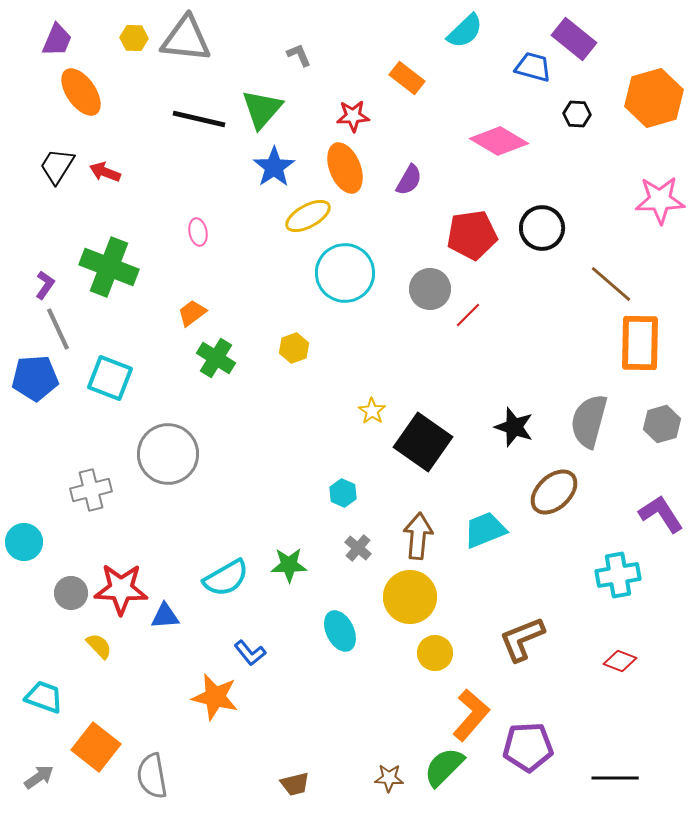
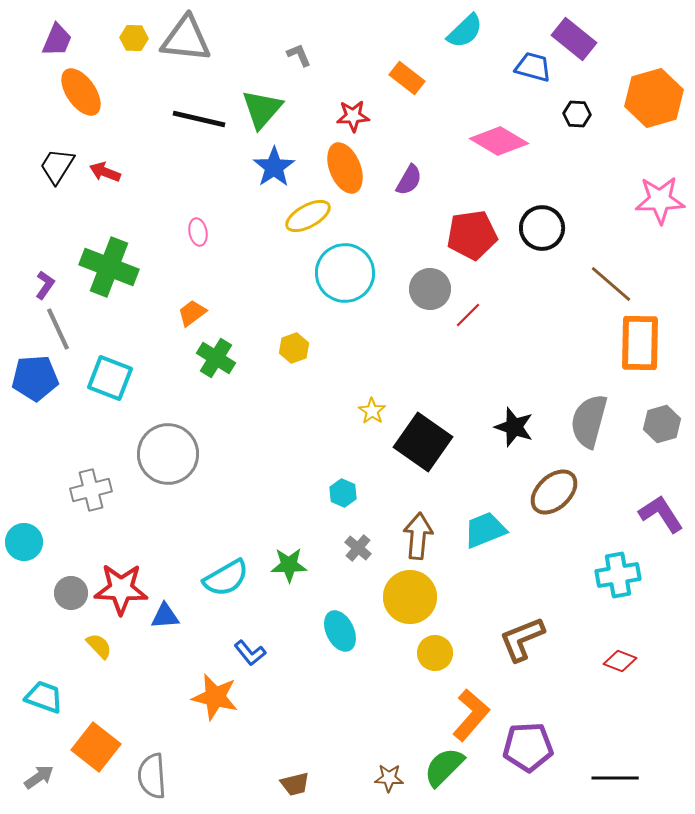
gray semicircle at (152, 776): rotated 6 degrees clockwise
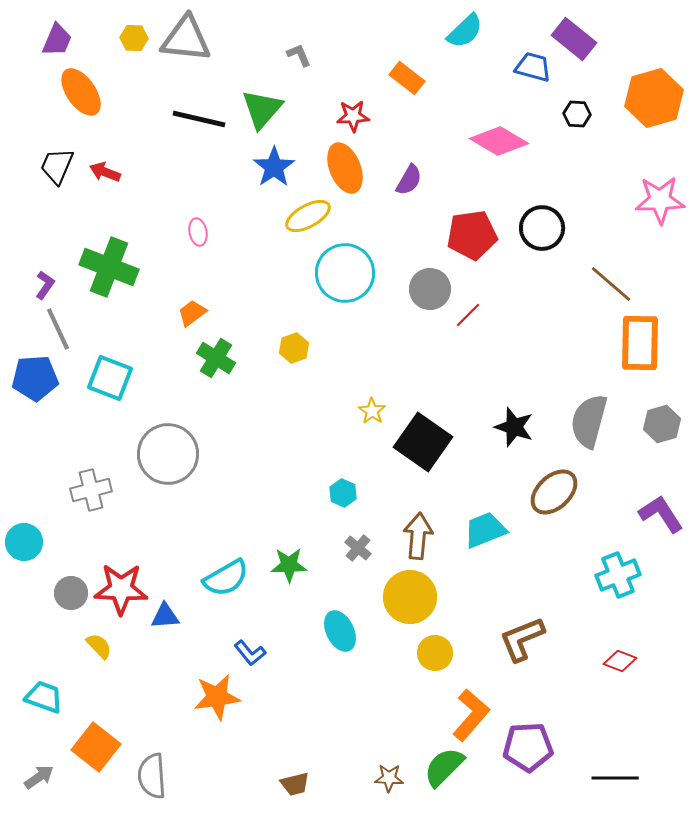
black trapezoid at (57, 166): rotated 9 degrees counterclockwise
cyan cross at (618, 575): rotated 12 degrees counterclockwise
orange star at (215, 697): moved 2 px right; rotated 21 degrees counterclockwise
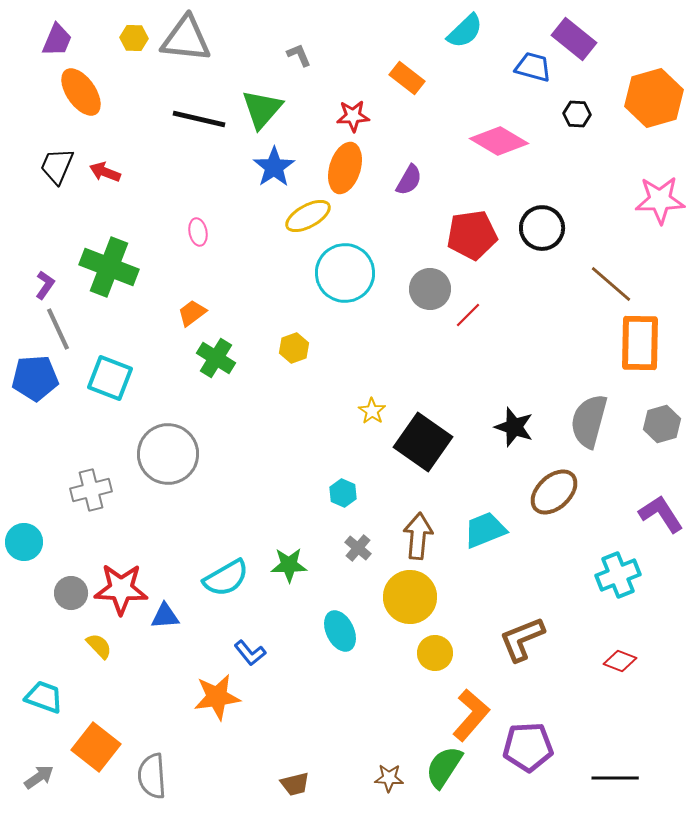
orange ellipse at (345, 168): rotated 39 degrees clockwise
green semicircle at (444, 767): rotated 12 degrees counterclockwise
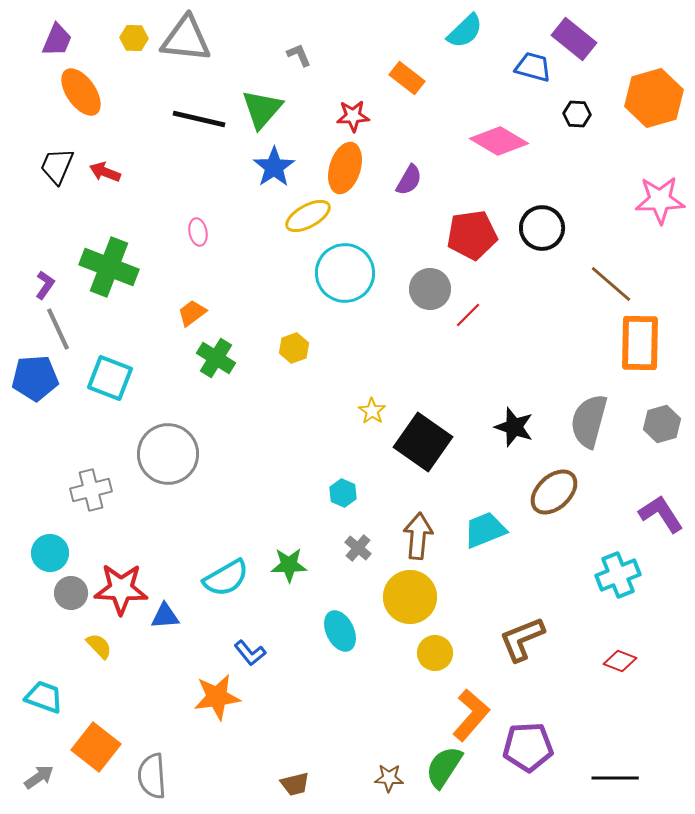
cyan circle at (24, 542): moved 26 px right, 11 px down
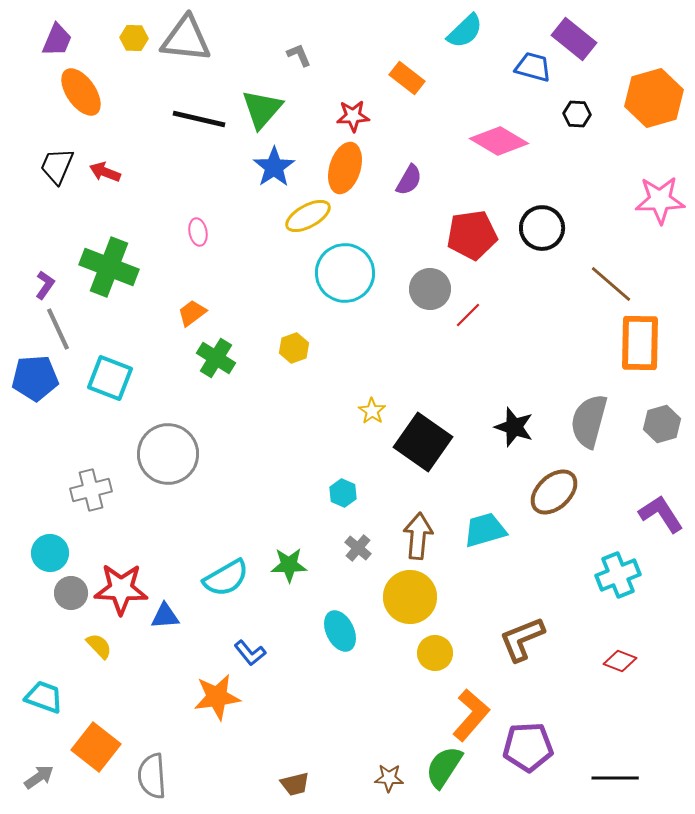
cyan trapezoid at (485, 530): rotated 6 degrees clockwise
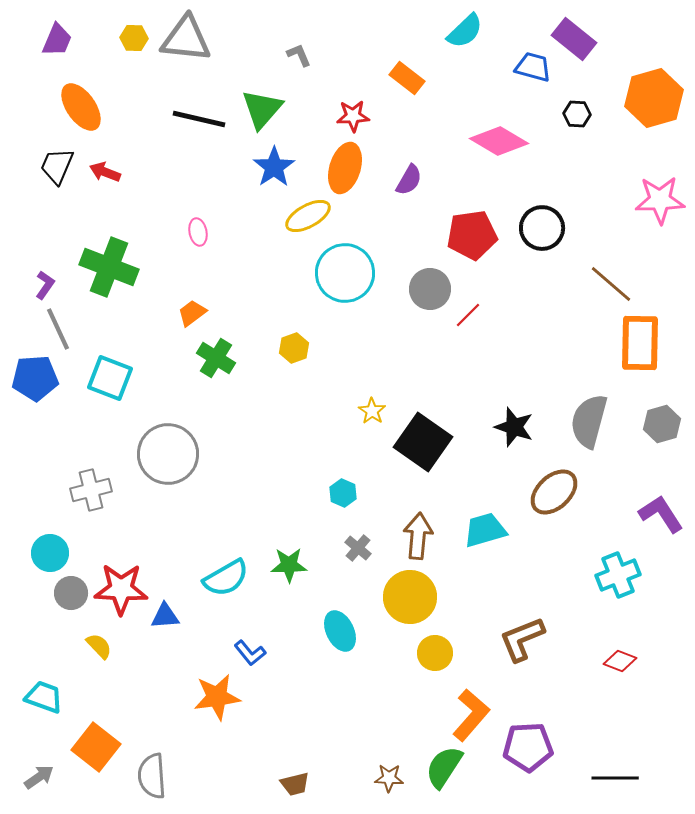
orange ellipse at (81, 92): moved 15 px down
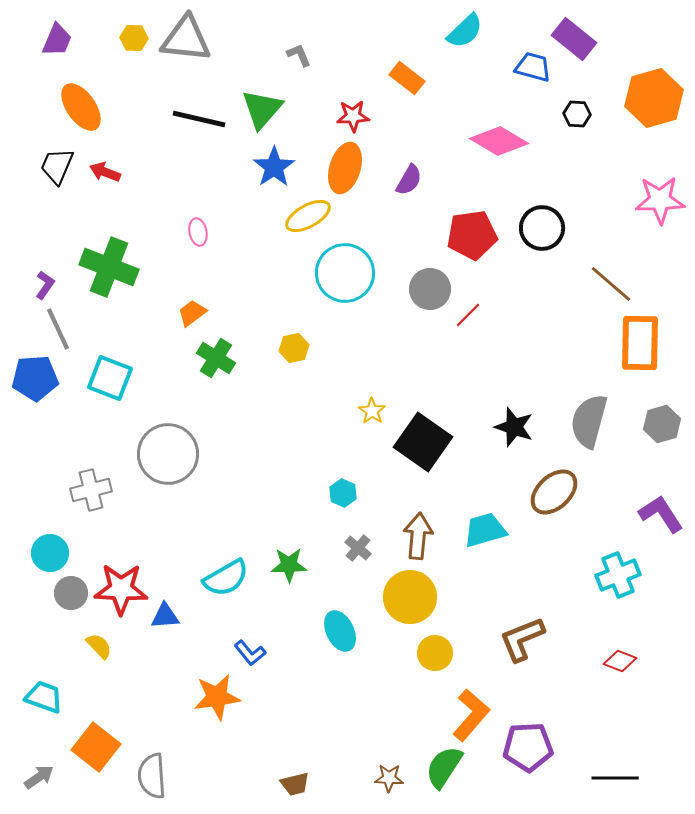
yellow hexagon at (294, 348): rotated 8 degrees clockwise
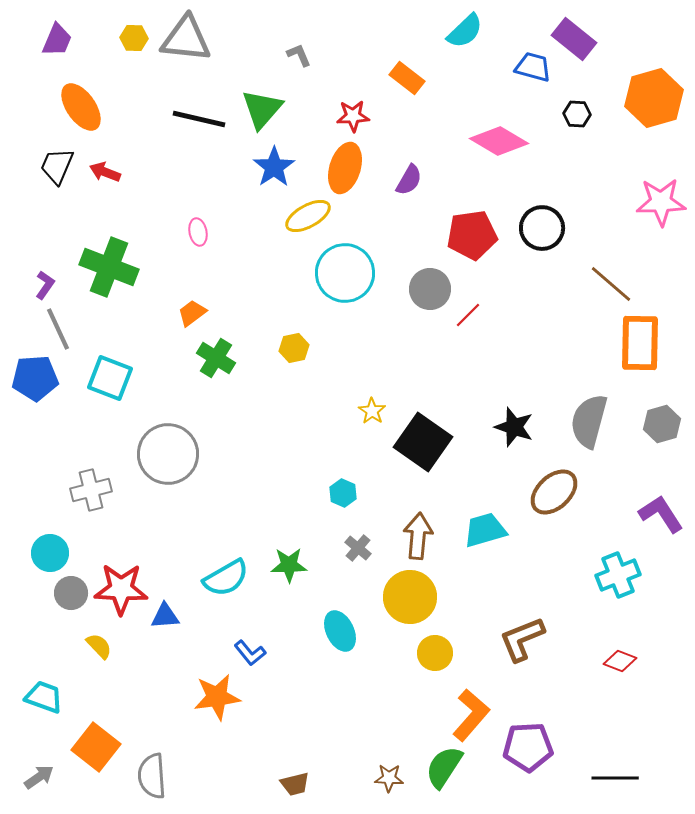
pink star at (660, 200): moved 1 px right, 2 px down
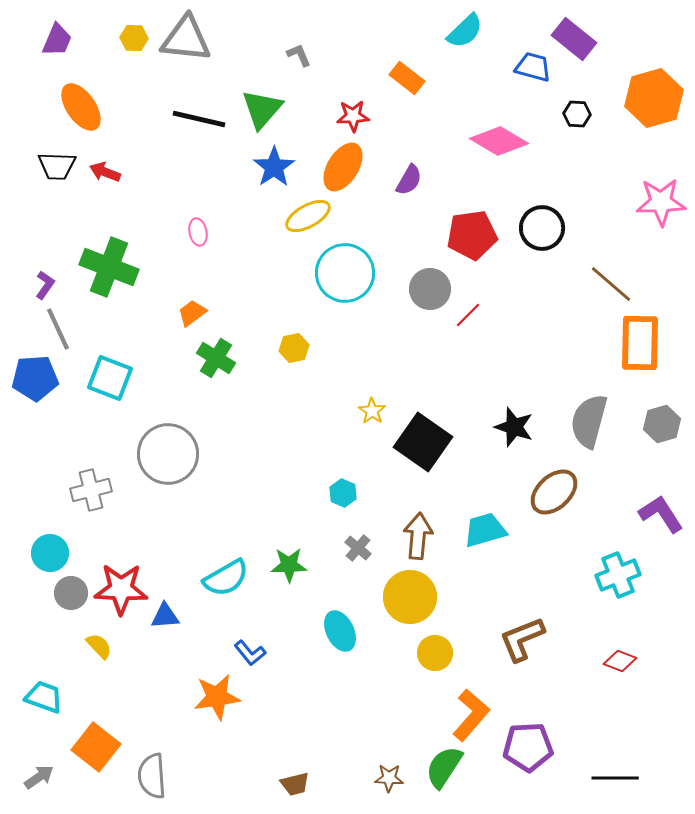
black trapezoid at (57, 166): rotated 111 degrees counterclockwise
orange ellipse at (345, 168): moved 2 px left, 1 px up; rotated 15 degrees clockwise
